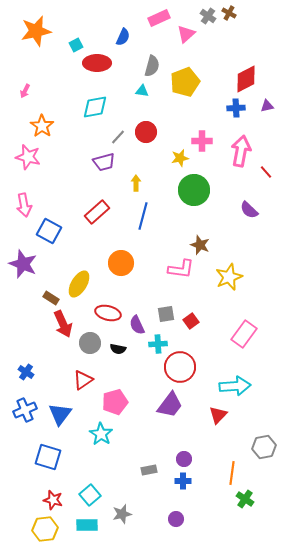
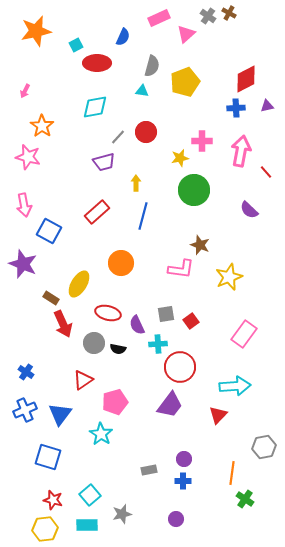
gray circle at (90, 343): moved 4 px right
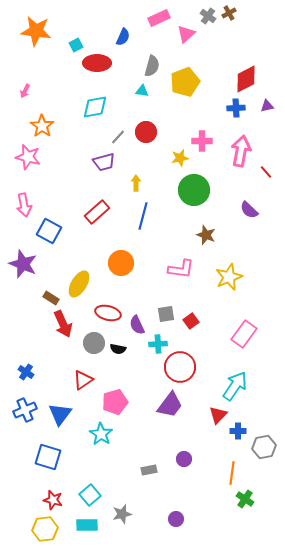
brown cross at (229, 13): rotated 32 degrees clockwise
orange star at (36, 31): rotated 20 degrees clockwise
brown star at (200, 245): moved 6 px right, 10 px up
cyan arrow at (235, 386): rotated 52 degrees counterclockwise
blue cross at (183, 481): moved 55 px right, 50 px up
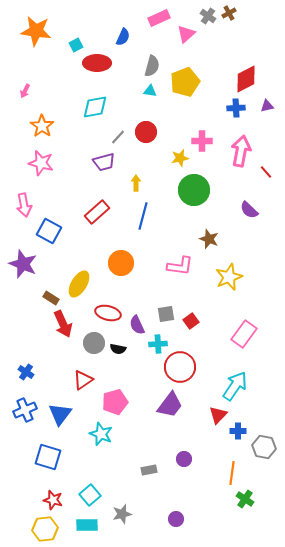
cyan triangle at (142, 91): moved 8 px right
pink star at (28, 157): moved 13 px right, 6 px down
brown star at (206, 235): moved 3 px right, 4 px down
pink L-shape at (181, 269): moved 1 px left, 3 px up
cyan star at (101, 434): rotated 10 degrees counterclockwise
gray hexagon at (264, 447): rotated 20 degrees clockwise
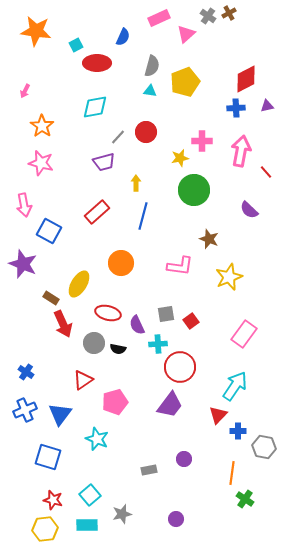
cyan star at (101, 434): moved 4 px left, 5 px down
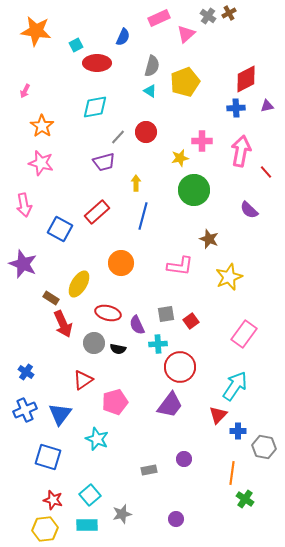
cyan triangle at (150, 91): rotated 24 degrees clockwise
blue square at (49, 231): moved 11 px right, 2 px up
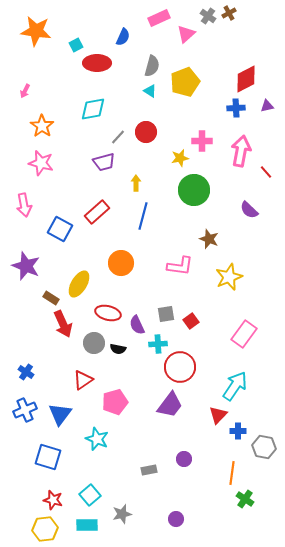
cyan diamond at (95, 107): moved 2 px left, 2 px down
purple star at (23, 264): moved 3 px right, 2 px down
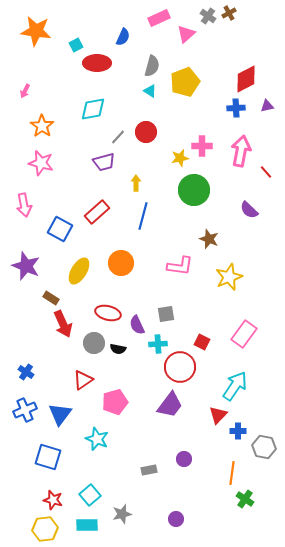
pink cross at (202, 141): moved 5 px down
yellow ellipse at (79, 284): moved 13 px up
red square at (191, 321): moved 11 px right, 21 px down; rotated 28 degrees counterclockwise
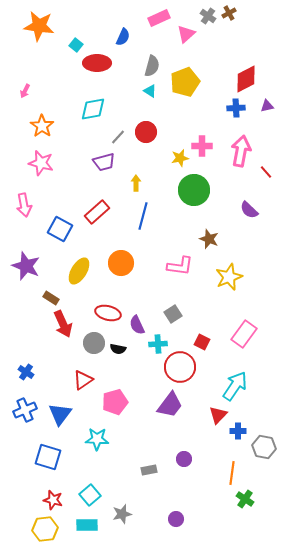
orange star at (36, 31): moved 3 px right, 5 px up
cyan square at (76, 45): rotated 24 degrees counterclockwise
gray square at (166, 314): moved 7 px right; rotated 24 degrees counterclockwise
cyan star at (97, 439): rotated 20 degrees counterclockwise
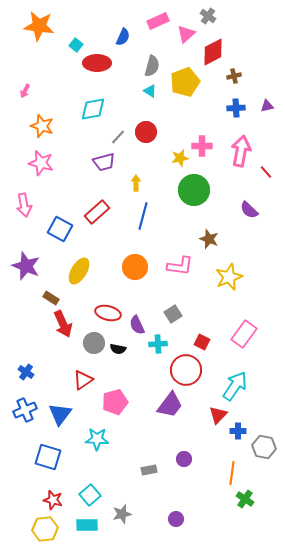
brown cross at (229, 13): moved 5 px right, 63 px down; rotated 16 degrees clockwise
pink rectangle at (159, 18): moved 1 px left, 3 px down
red diamond at (246, 79): moved 33 px left, 27 px up
orange star at (42, 126): rotated 15 degrees counterclockwise
orange circle at (121, 263): moved 14 px right, 4 px down
red circle at (180, 367): moved 6 px right, 3 px down
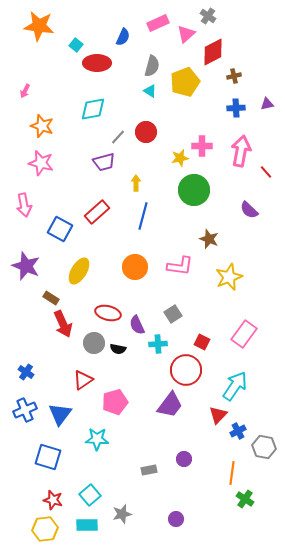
pink rectangle at (158, 21): moved 2 px down
purple triangle at (267, 106): moved 2 px up
blue cross at (238, 431): rotated 28 degrees counterclockwise
